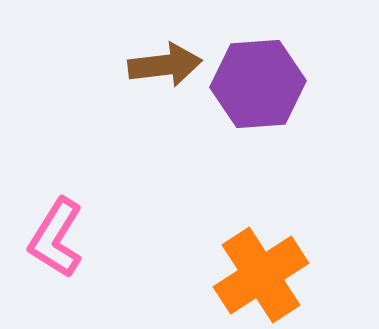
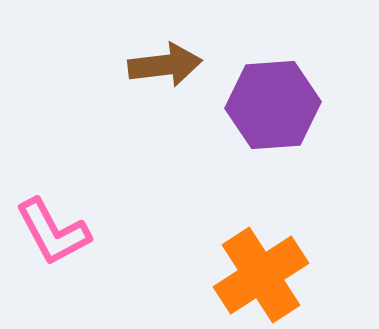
purple hexagon: moved 15 px right, 21 px down
pink L-shape: moved 3 px left, 6 px up; rotated 60 degrees counterclockwise
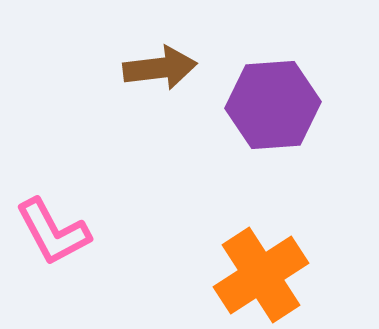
brown arrow: moved 5 px left, 3 px down
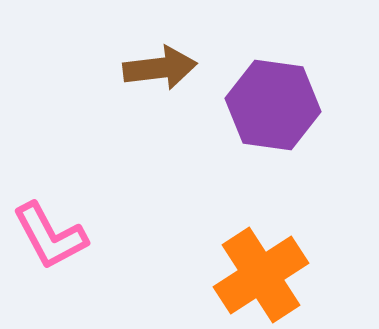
purple hexagon: rotated 12 degrees clockwise
pink L-shape: moved 3 px left, 4 px down
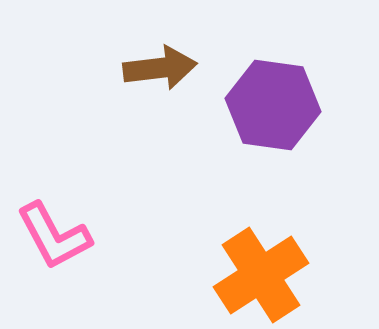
pink L-shape: moved 4 px right
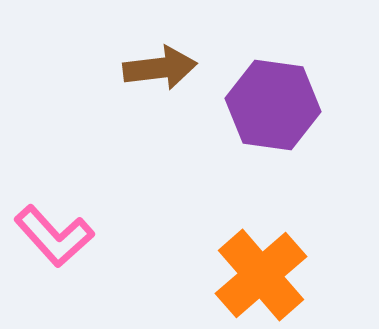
pink L-shape: rotated 14 degrees counterclockwise
orange cross: rotated 8 degrees counterclockwise
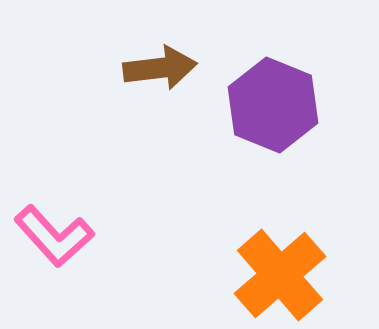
purple hexagon: rotated 14 degrees clockwise
orange cross: moved 19 px right
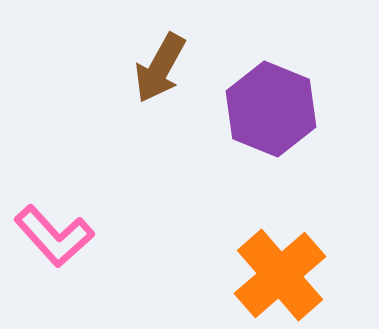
brown arrow: rotated 126 degrees clockwise
purple hexagon: moved 2 px left, 4 px down
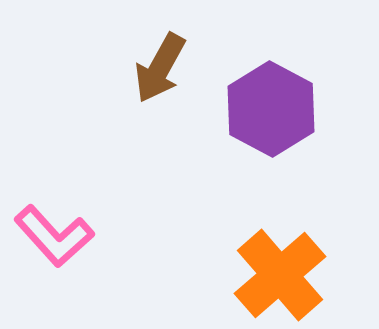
purple hexagon: rotated 6 degrees clockwise
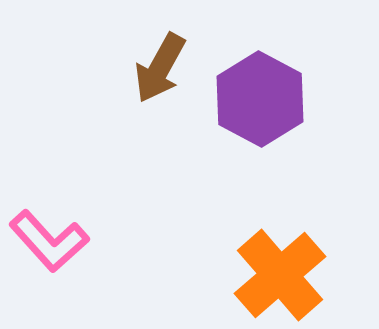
purple hexagon: moved 11 px left, 10 px up
pink L-shape: moved 5 px left, 5 px down
